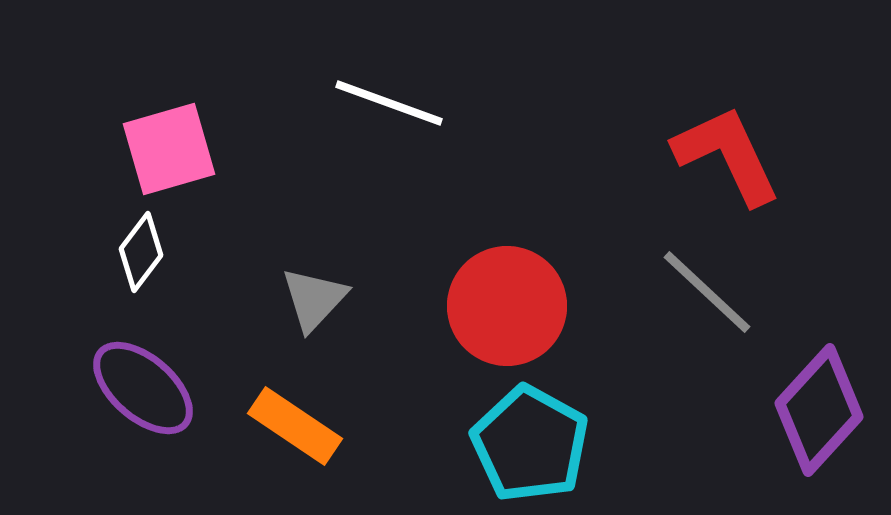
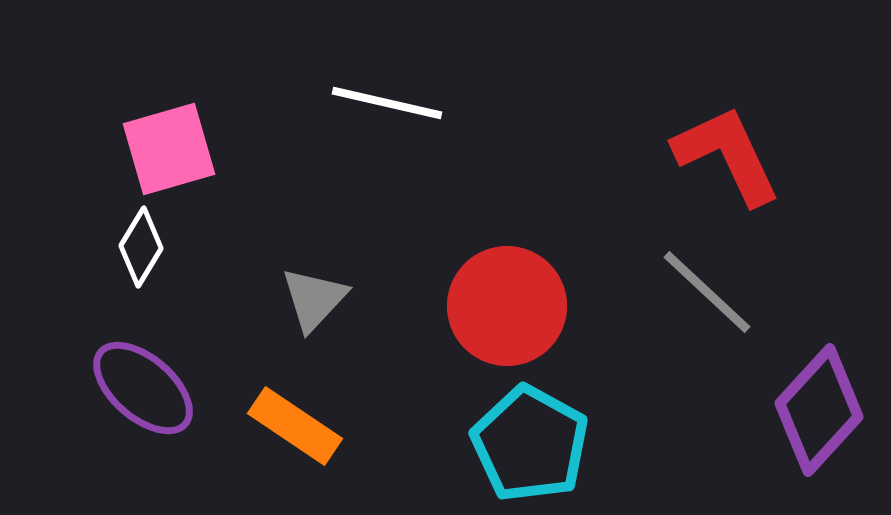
white line: moved 2 px left; rotated 7 degrees counterclockwise
white diamond: moved 5 px up; rotated 6 degrees counterclockwise
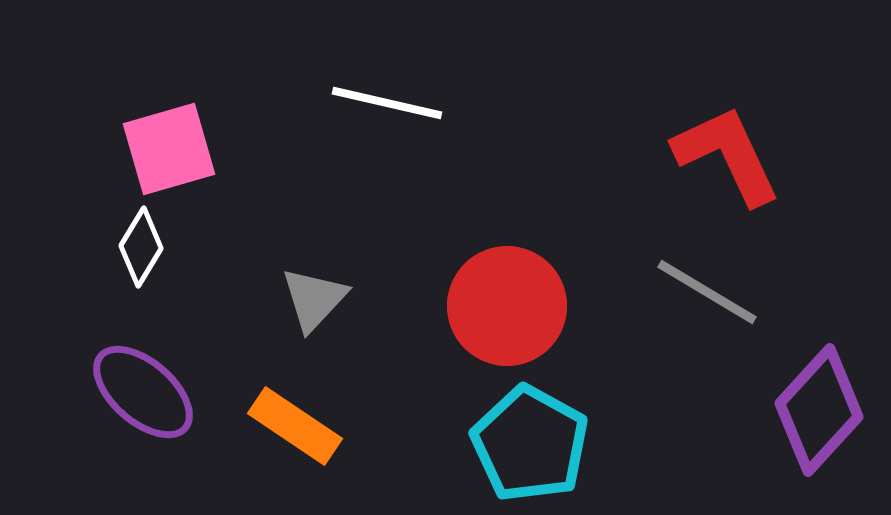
gray line: rotated 12 degrees counterclockwise
purple ellipse: moved 4 px down
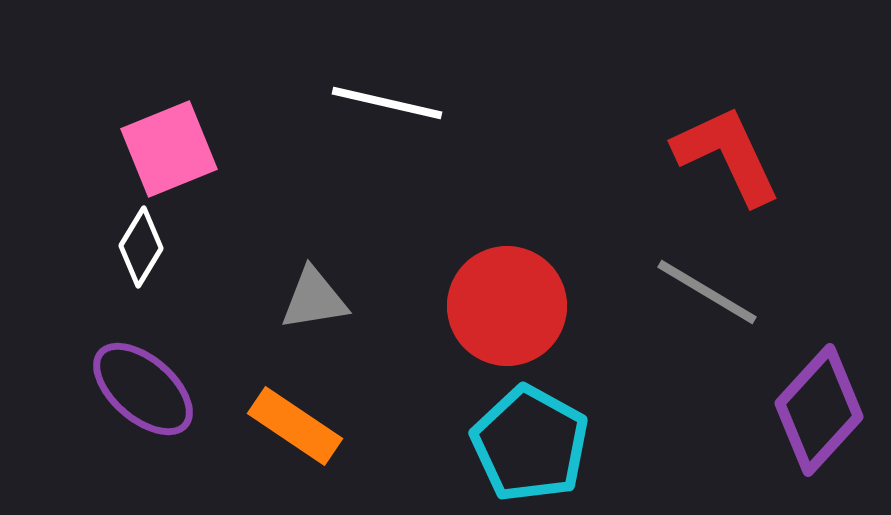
pink square: rotated 6 degrees counterclockwise
gray triangle: rotated 38 degrees clockwise
purple ellipse: moved 3 px up
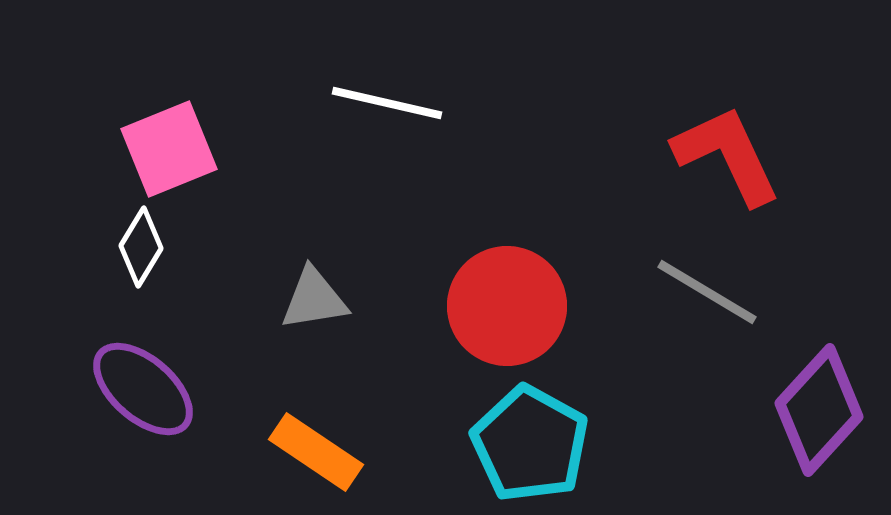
orange rectangle: moved 21 px right, 26 px down
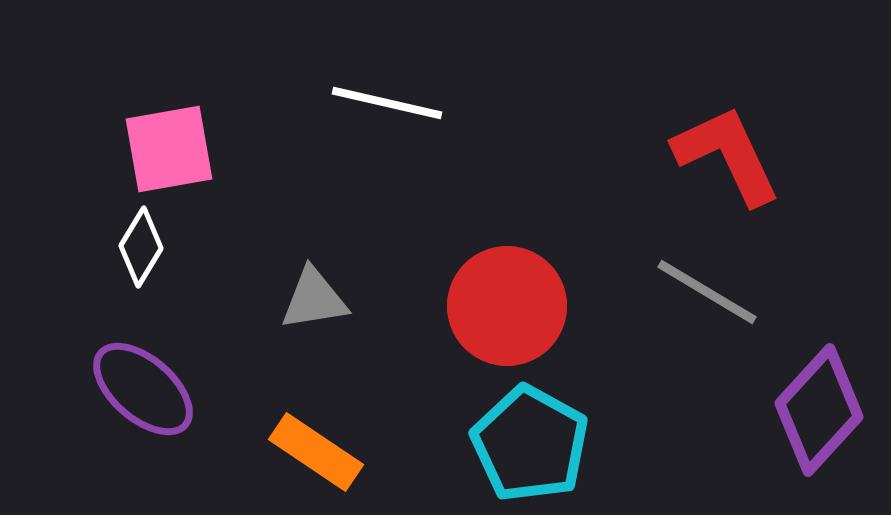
pink square: rotated 12 degrees clockwise
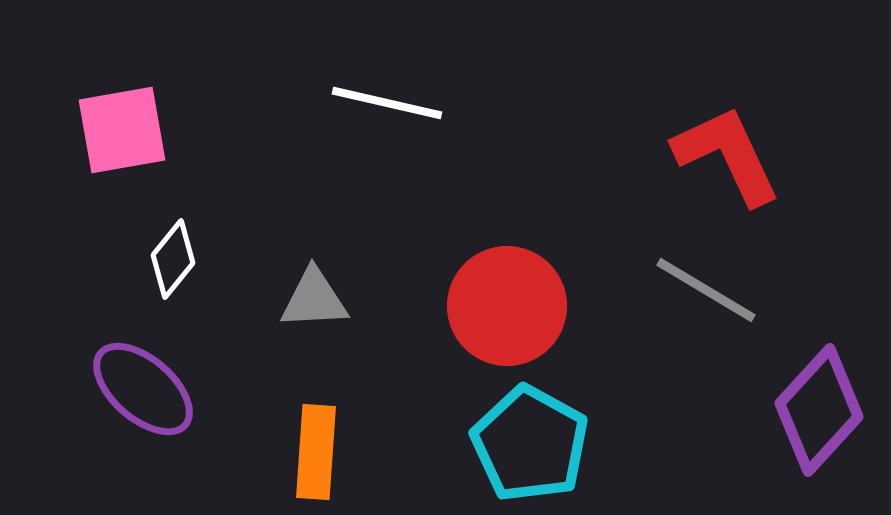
pink square: moved 47 px left, 19 px up
white diamond: moved 32 px right, 12 px down; rotated 8 degrees clockwise
gray line: moved 1 px left, 2 px up
gray triangle: rotated 6 degrees clockwise
orange rectangle: rotated 60 degrees clockwise
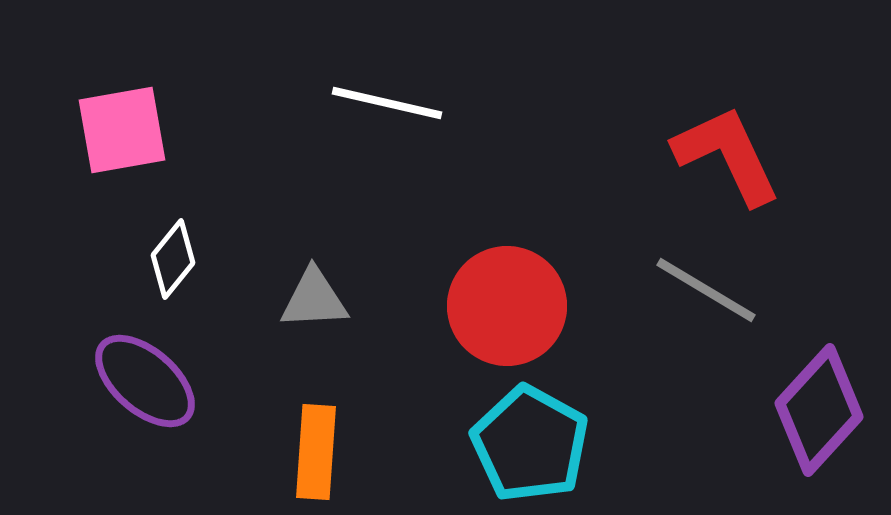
purple ellipse: moved 2 px right, 8 px up
